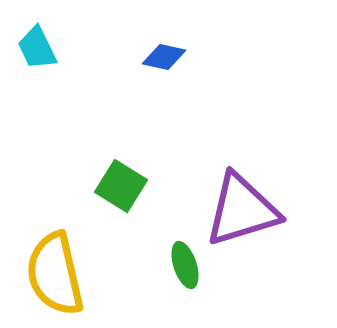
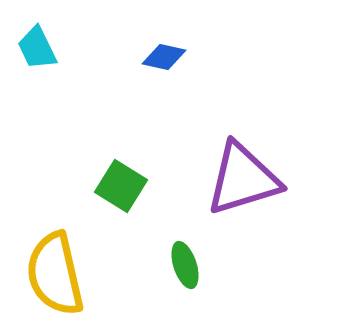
purple triangle: moved 1 px right, 31 px up
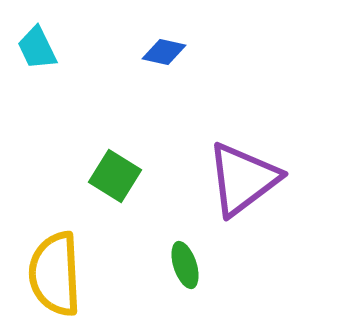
blue diamond: moved 5 px up
purple triangle: rotated 20 degrees counterclockwise
green square: moved 6 px left, 10 px up
yellow semicircle: rotated 10 degrees clockwise
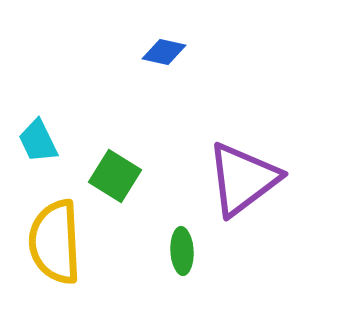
cyan trapezoid: moved 1 px right, 93 px down
green ellipse: moved 3 px left, 14 px up; rotated 15 degrees clockwise
yellow semicircle: moved 32 px up
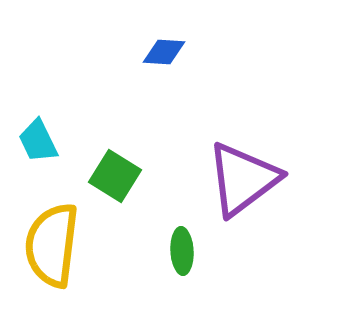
blue diamond: rotated 9 degrees counterclockwise
yellow semicircle: moved 3 px left, 3 px down; rotated 10 degrees clockwise
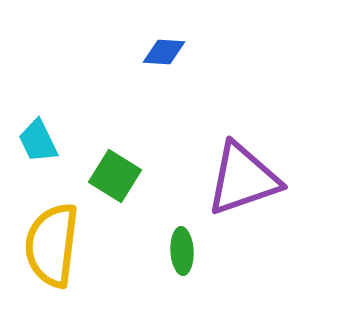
purple triangle: rotated 18 degrees clockwise
